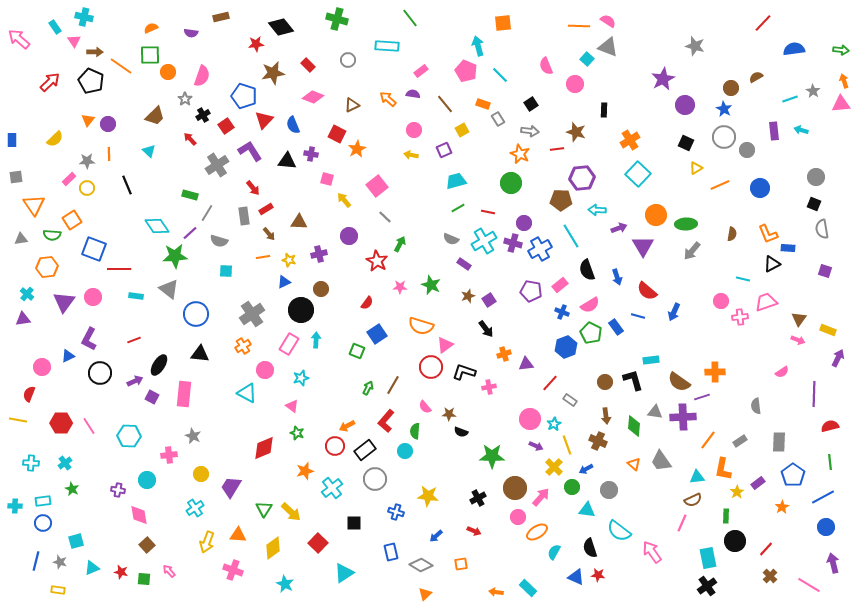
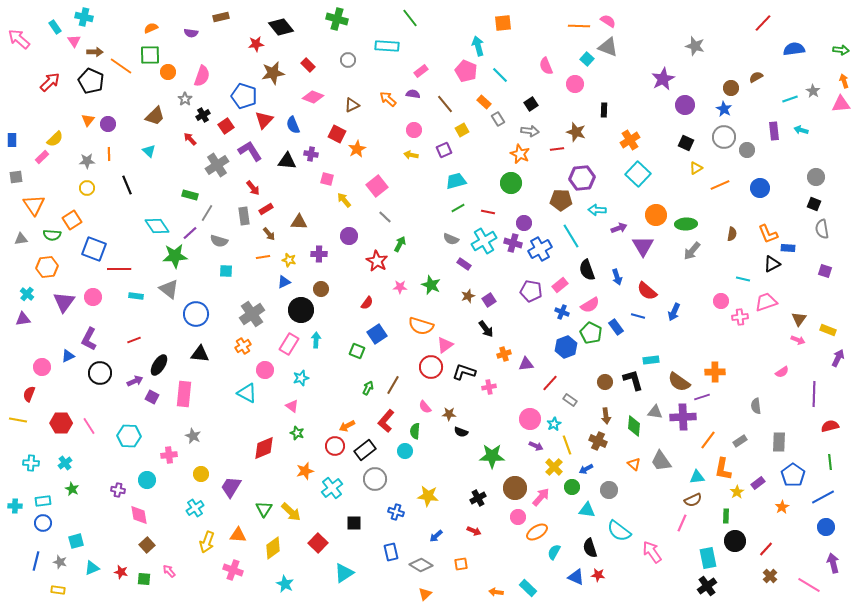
orange rectangle at (483, 104): moved 1 px right, 2 px up; rotated 24 degrees clockwise
pink rectangle at (69, 179): moved 27 px left, 22 px up
purple cross at (319, 254): rotated 14 degrees clockwise
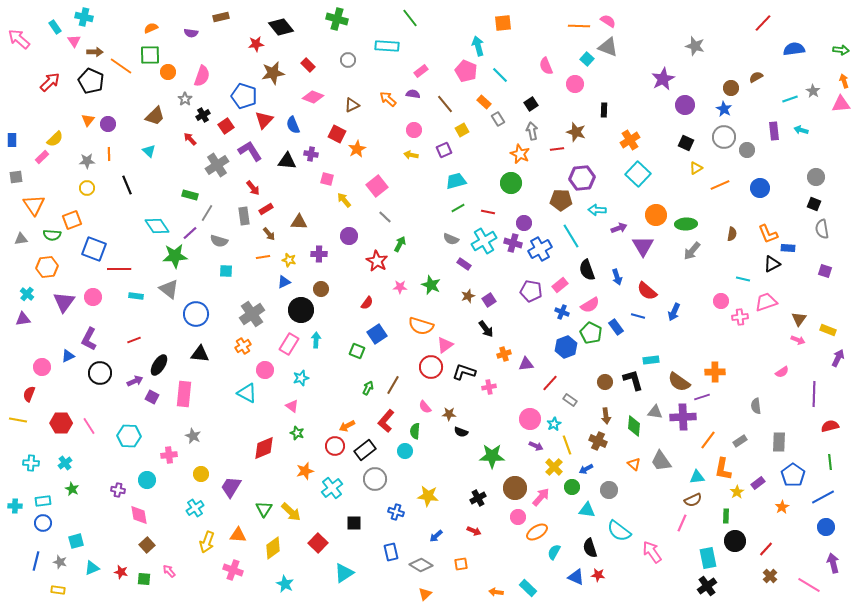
gray arrow at (530, 131): moved 2 px right; rotated 108 degrees counterclockwise
orange square at (72, 220): rotated 12 degrees clockwise
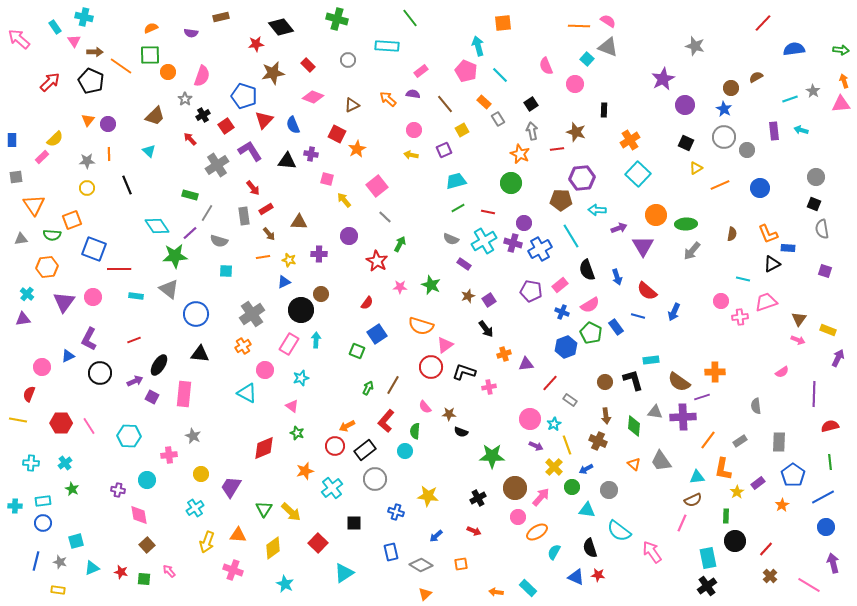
brown circle at (321, 289): moved 5 px down
orange star at (782, 507): moved 2 px up
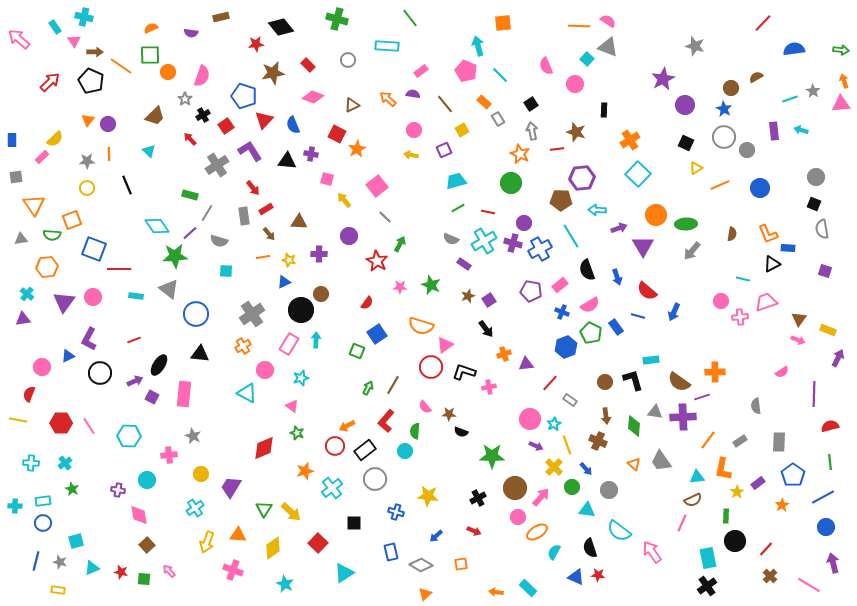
blue arrow at (586, 469): rotated 104 degrees counterclockwise
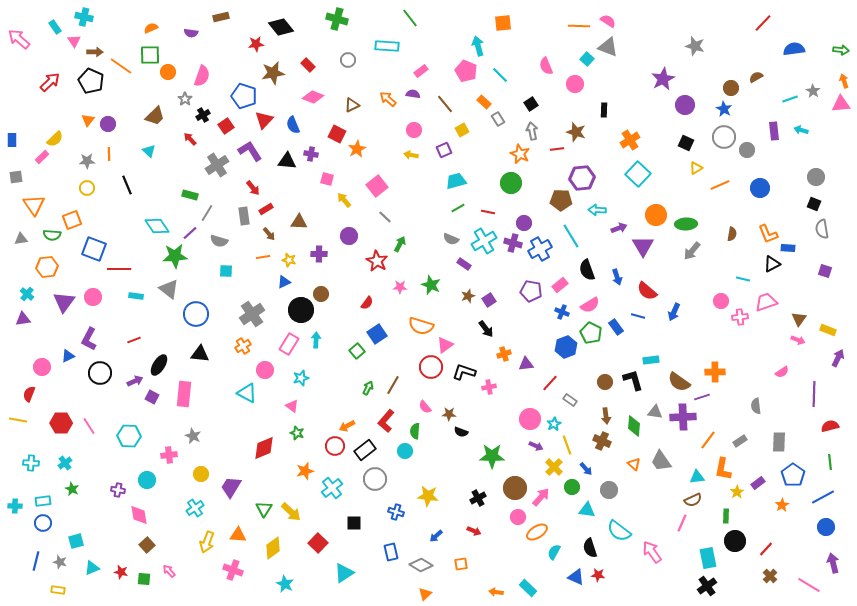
green square at (357, 351): rotated 28 degrees clockwise
brown cross at (598, 441): moved 4 px right
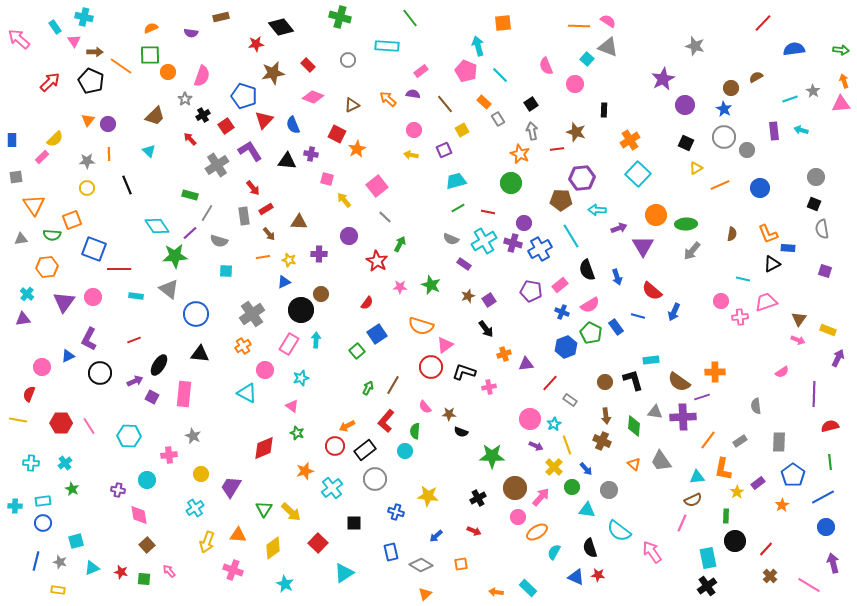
green cross at (337, 19): moved 3 px right, 2 px up
red semicircle at (647, 291): moved 5 px right
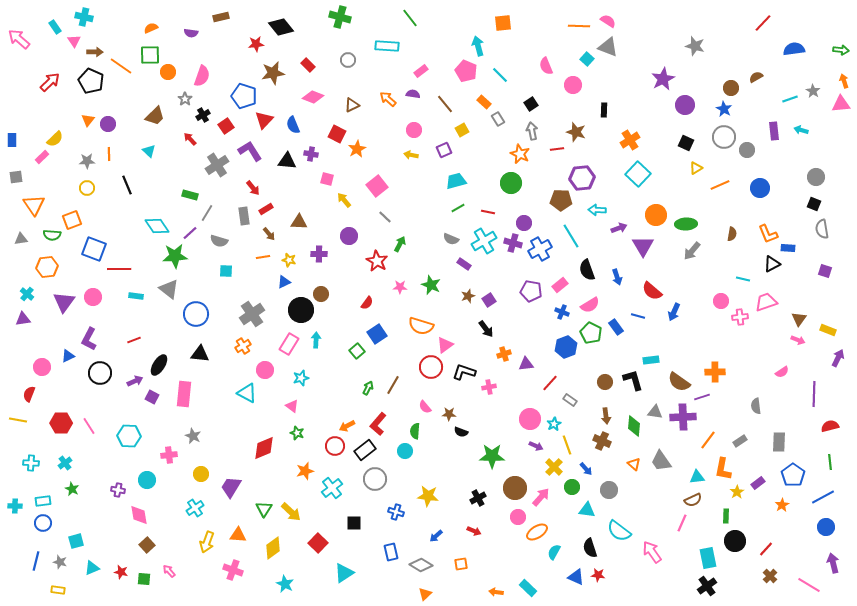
pink circle at (575, 84): moved 2 px left, 1 px down
red L-shape at (386, 421): moved 8 px left, 3 px down
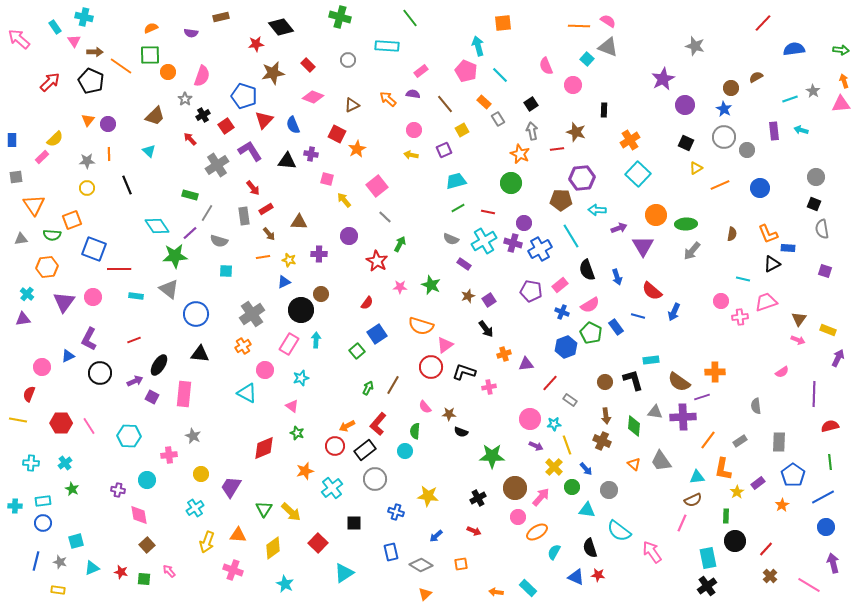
cyan star at (554, 424): rotated 24 degrees clockwise
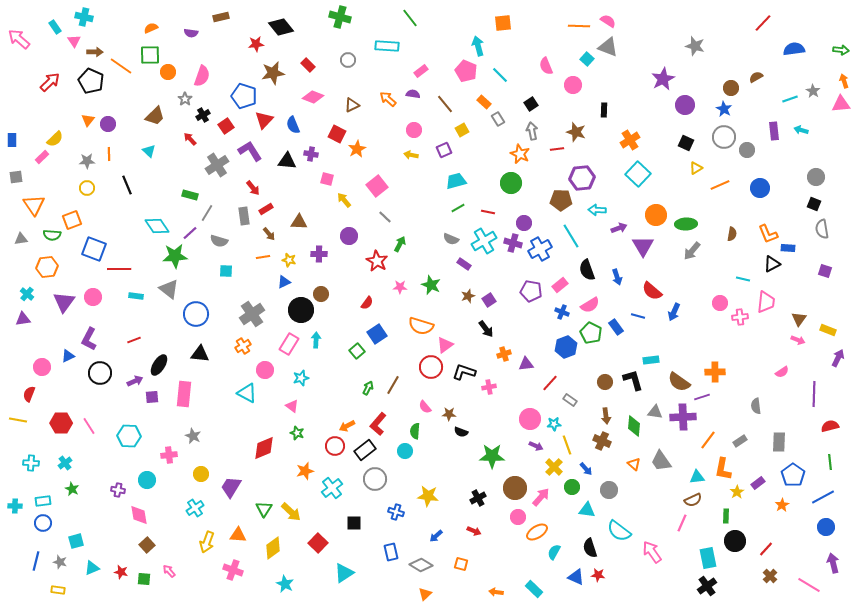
pink circle at (721, 301): moved 1 px left, 2 px down
pink trapezoid at (766, 302): rotated 115 degrees clockwise
purple square at (152, 397): rotated 32 degrees counterclockwise
orange square at (461, 564): rotated 24 degrees clockwise
cyan rectangle at (528, 588): moved 6 px right, 1 px down
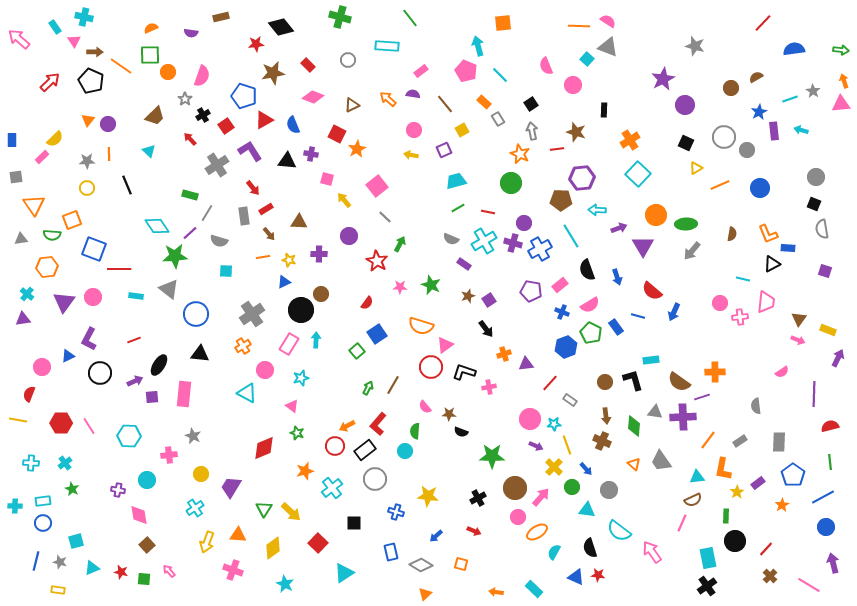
blue star at (724, 109): moved 35 px right, 3 px down; rotated 14 degrees clockwise
red triangle at (264, 120): rotated 18 degrees clockwise
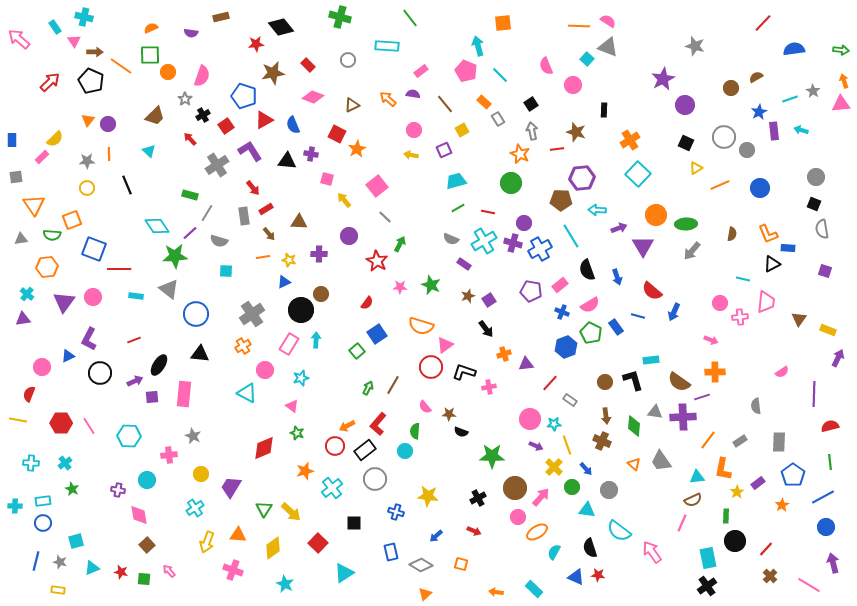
pink arrow at (798, 340): moved 87 px left
